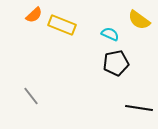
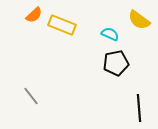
black line: rotated 76 degrees clockwise
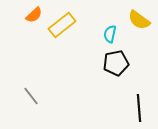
yellow rectangle: rotated 60 degrees counterclockwise
cyan semicircle: rotated 102 degrees counterclockwise
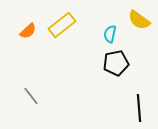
orange semicircle: moved 6 px left, 16 px down
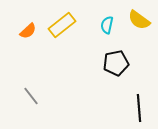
cyan semicircle: moved 3 px left, 9 px up
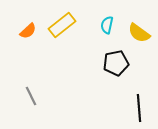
yellow semicircle: moved 13 px down
gray line: rotated 12 degrees clockwise
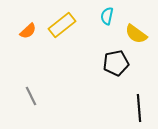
cyan semicircle: moved 9 px up
yellow semicircle: moved 3 px left, 1 px down
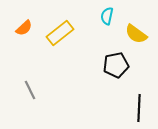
yellow rectangle: moved 2 px left, 8 px down
orange semicircle: moved 4 px left, 3 px up
black pentagon: moved 2 px down
gray line: moved 1 px left, 6 px up
black line: rotated 8 degrees clockwise
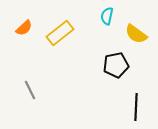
black line: moved 3 px left, 1 px up
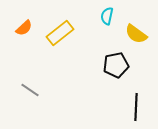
gray line: rotated 30 degrees counterclockwise
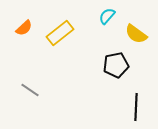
cyan semicircle: rotated 30 degrees clockwise
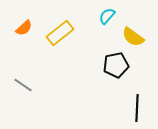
yellow semicircle: moved 3 px left, 3 px down
gray line: moved 7 px left, 5 px up
black line: moved 1 px right, 1 px down
